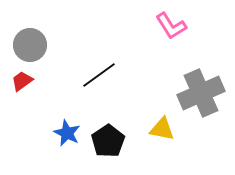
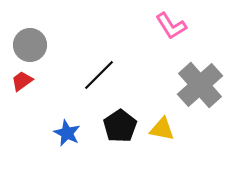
black line: rotated 9 degrees counterclockwise
gray cross: moved 1 px left, 8 px up; rotated 18 degrees counterclockwise
black pentagon: moved 12 px right, 15 px up
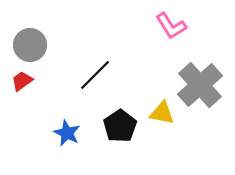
black line: moved 4 px left
yellow triangle: moved 16 px up
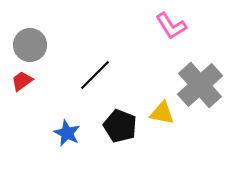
black pentagon: rotated 16 degrees counterclockwise
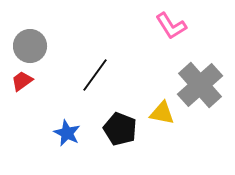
gray circle: moved 1 px down
black line: rotated 9 degrees counterclockwise
black pentagon: moved 3 px down
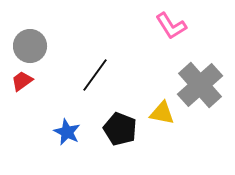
blue star: moved 1 px up
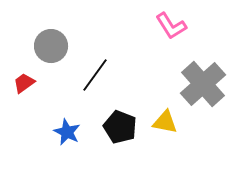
gray circle: moved 21 px right
red trapezoid: moved 2 px right, 2 px down
gray cross: moved 3 px right, 1 px up
yellow triangle: moved 3 px right, 9 px down
black pentagon: moved 2 px up
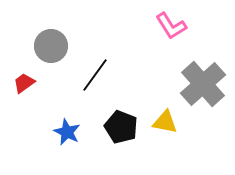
black pentagon: moved 1 px right
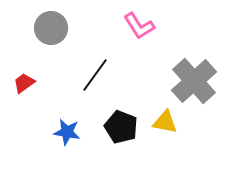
pink L-shape: moved 32 px left
gray circle: moved 18 px up
gray cross: moved 9 px left, 3 px up
blue star: rotated 16 degrees counterclockwise
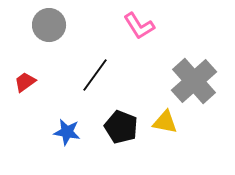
gray circle: moved 2 px left, 3 px up
red trapezoid: moved 1 px right, 1 px up
